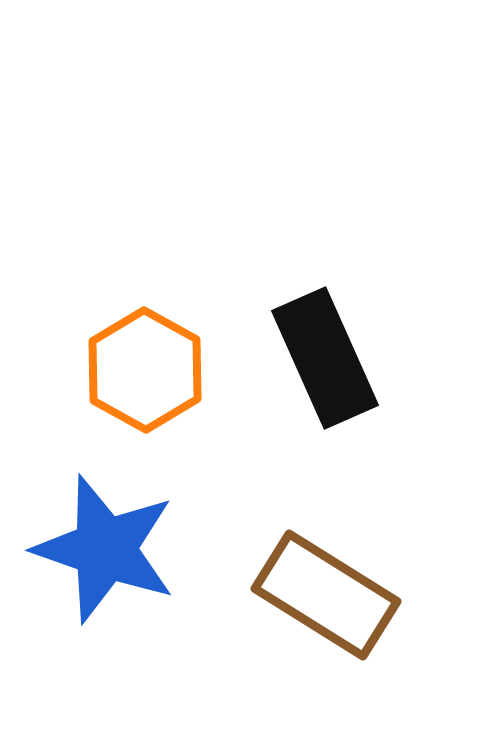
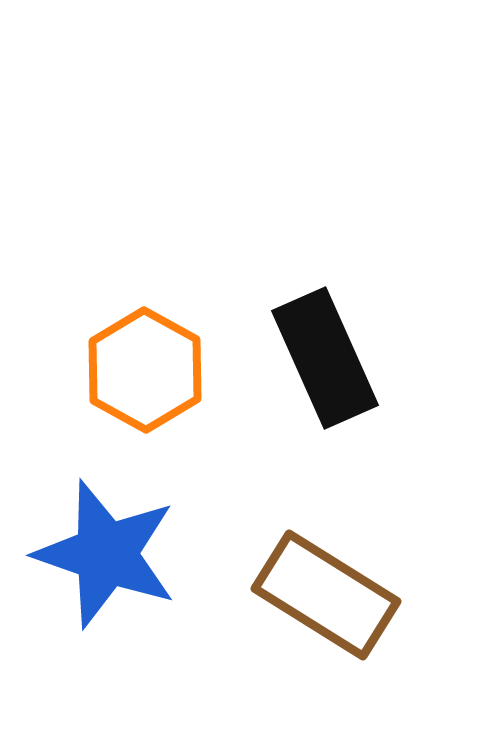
blue star: moved 1 px right, 5 px down
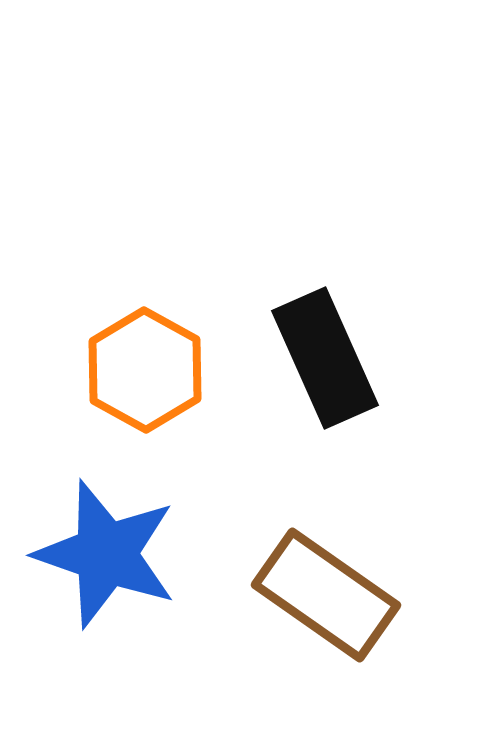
brown rectangle: rotated 3 degrees clockwise
